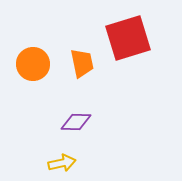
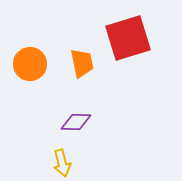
orange circle: moved 3 px left
yellow arrow: rotated 88 degrees clockwise
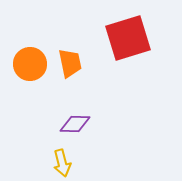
orange trapezoid: moved 12 px left
purple diamond: moved 1 px left, 2 px down
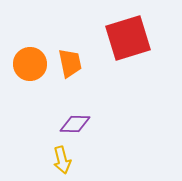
yellow arrow: moved 3 px up
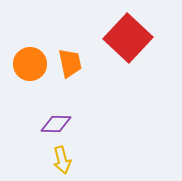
red square: rotated 30 degrees counterclockwise
purple diamond: moved 19 px left
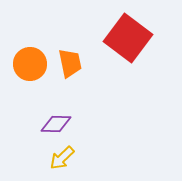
red square: rotated 6 degrees counterclockwise
yellow arrow: moved 2 px up; rotated 60 degrees clockwise
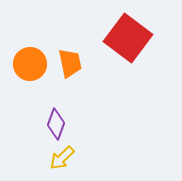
purple diamond: rotated 72 degrees counterclockwise
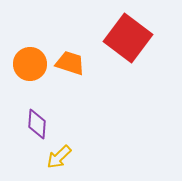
orange trapezoid: rotated 60 degrees counterclockwise
purple diamond: moved 19 px left; rotated 16 degrees counterclockwise
yellow arrow: moved 3 px left, 1 px up
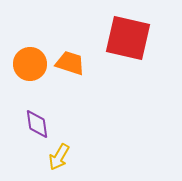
red square: rotated 24 degrees counterclockwise
purple diamond: rotated 12 degrees counterclockwise
yellow arrow: rotated 16 degrees counterclockwise
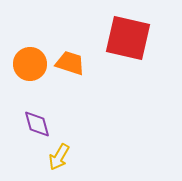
purple diamond: rotated 8 degrees counterclockwise
